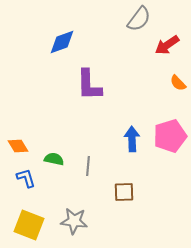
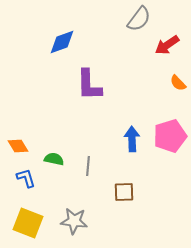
yellow square: moved 1 px left, 2 px up
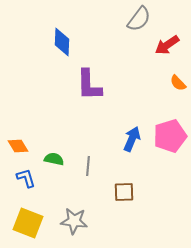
blue diamond: rotated 68 degrees counterclockwise
blue arrow: rotated 25 degrees clockwise
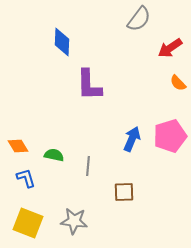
red arrow: moved 3 px right, 3 px down
green semicircle: moved 4 px up
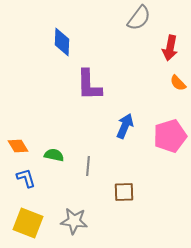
gray semicircle: moved 1 px up
red arrow: rotated 45 degrees counterclockwise
blue arrow: moved 7 px left, 13 px up
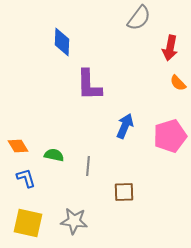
yellow square: rotated 8 degrees counterclockwise
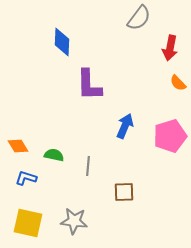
blue L-shape: rotated 55 degrees counterclockwise
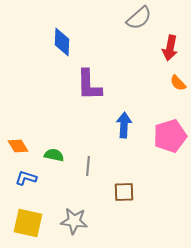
gray semicircle: rotated 12 degrees clockwise
blue arrow: moved 1 px left, 1 px up; rotated 20 degrees counterclockwise
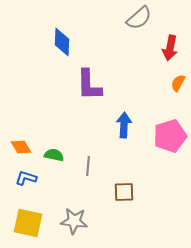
orange semicircle: rotated 72 degrees clockwise
orange diamond: moved 3 px right, 1 px down
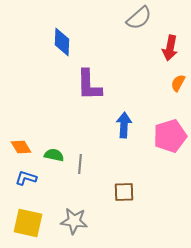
gray line: moved 8 px left, 2 px up
